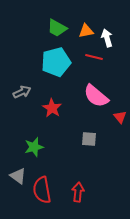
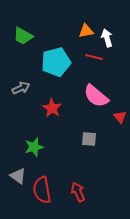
green trapezoid: moved 34 px left, 8 px down
gray arrow: moved 1 px left, 4 px up
red arrow: rotated 30 degrees counterclockwise
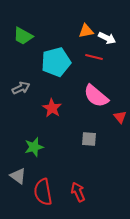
white arrow: rotated 132 degrees clockwise
red semicircle: moved 1 px right, 2 px down
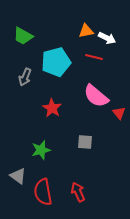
gray arrow: moved 4 px right, 11 px up; rotated 138 degrees clockwise
red triangle: moved 1 px left, 4 px up
gray square: moved 4 px left, 3 px down
green star: moved 7 px right, 3 px down
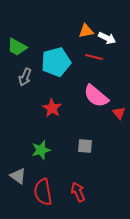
green trapezoid: moved 6 px left, 11 px down
gray square: moved 4 px down
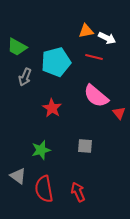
red semicircle: moved 1 px right, 3 px up
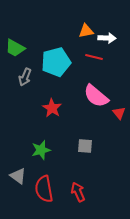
white arrow: rotated 24 degrees counterclockwise
green trapezoid: moved 2 px left, 1 px down
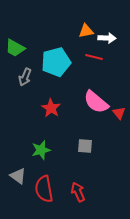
pink semicircle: moved 6 px down
red star: moved 1 px left
